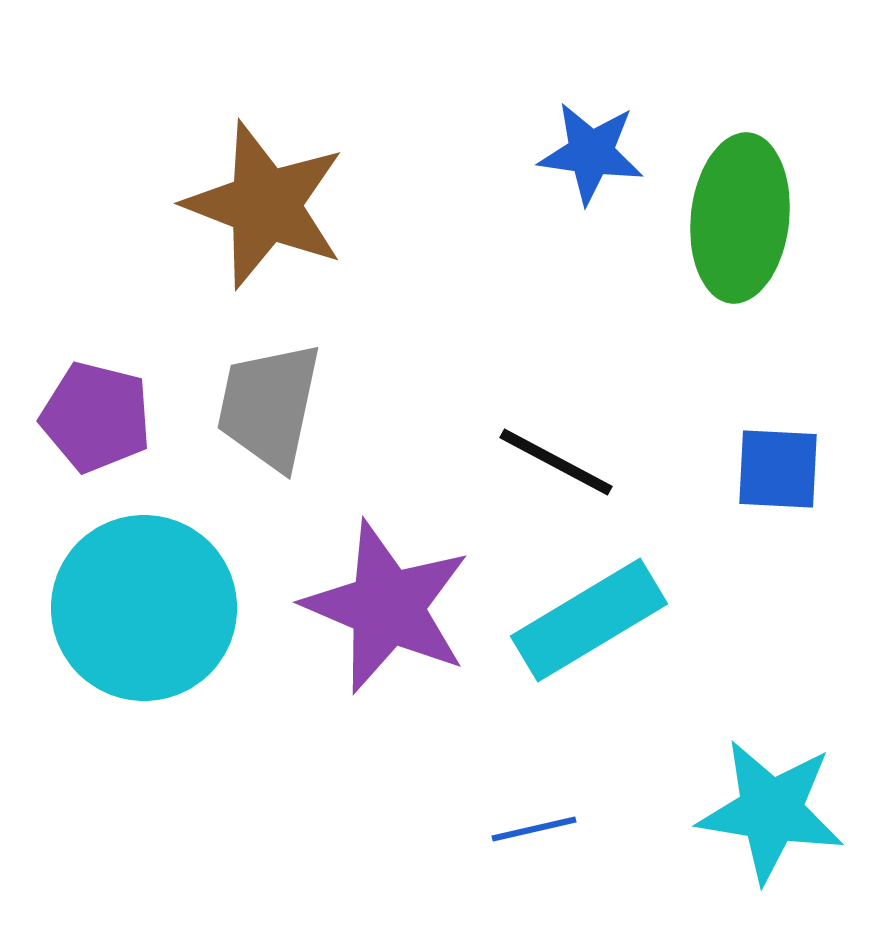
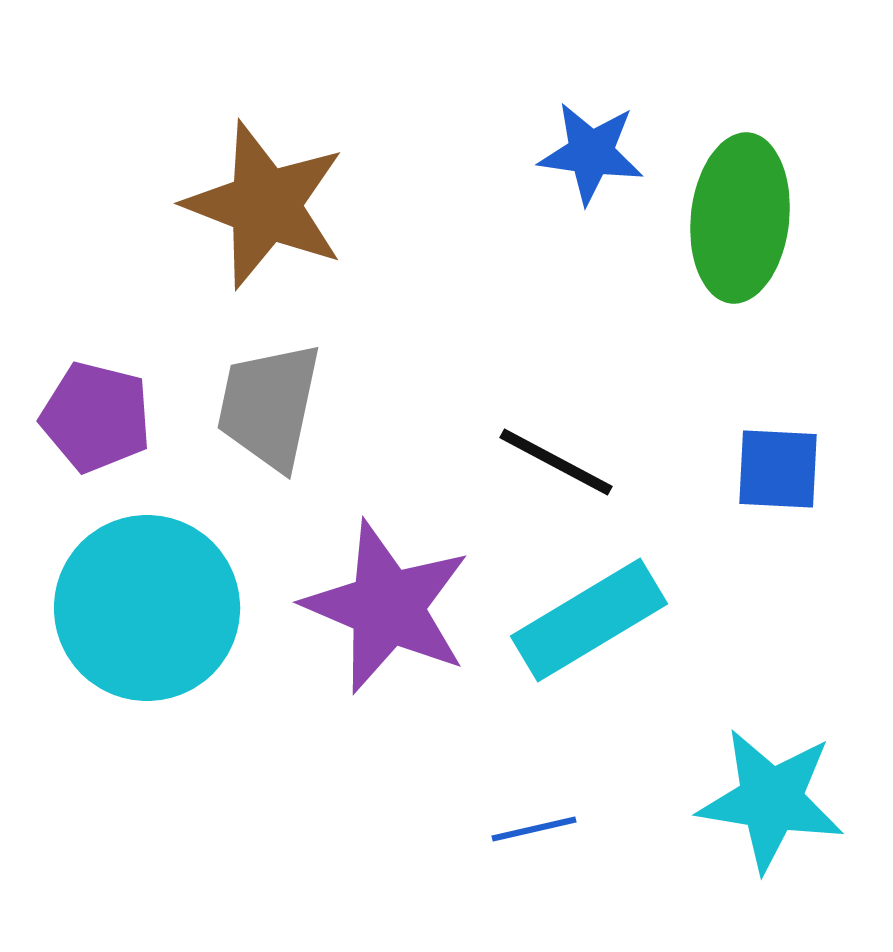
cyan circle: moved 3 px right
cyan star: moved 11 px up
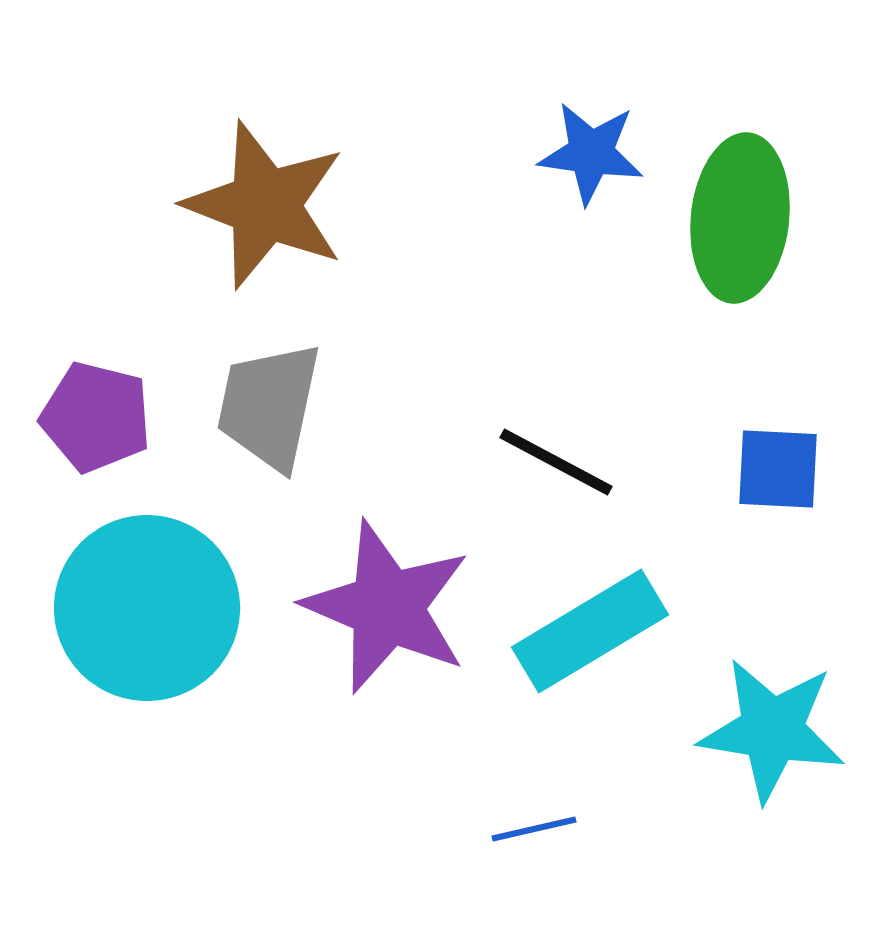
cyan rectangle: moved 1 px right, 11 px down
cyan star: moved 1 px right, 70 px up
